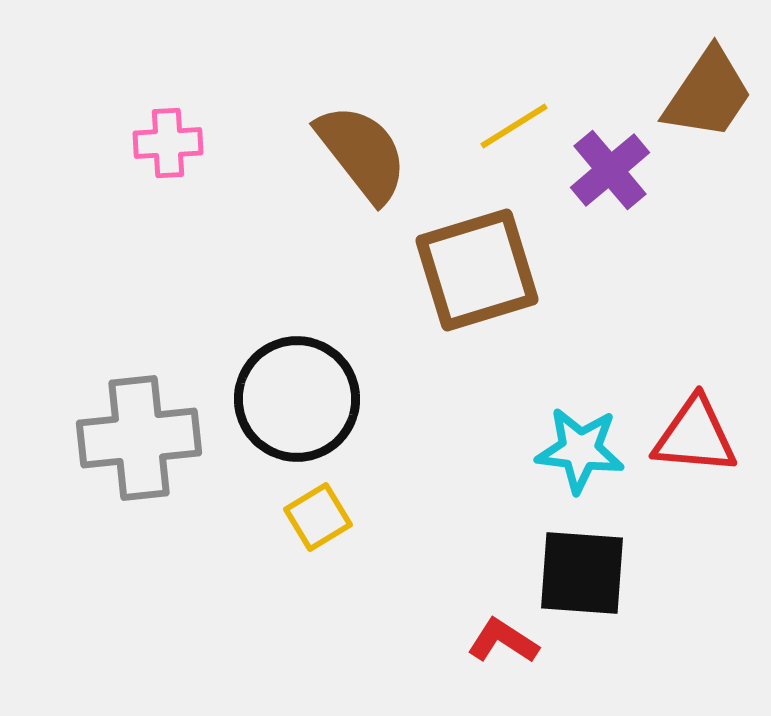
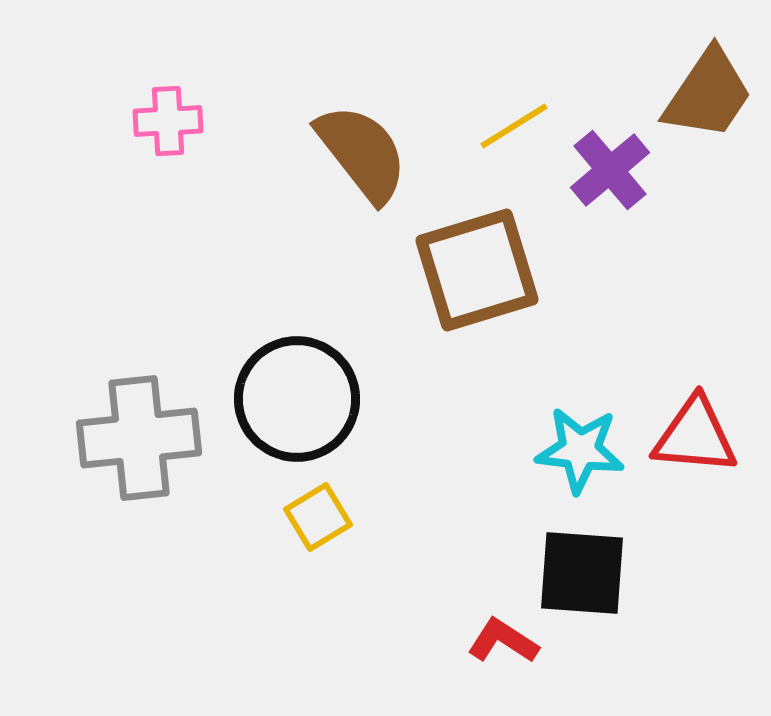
pink cross: moved 22 px up
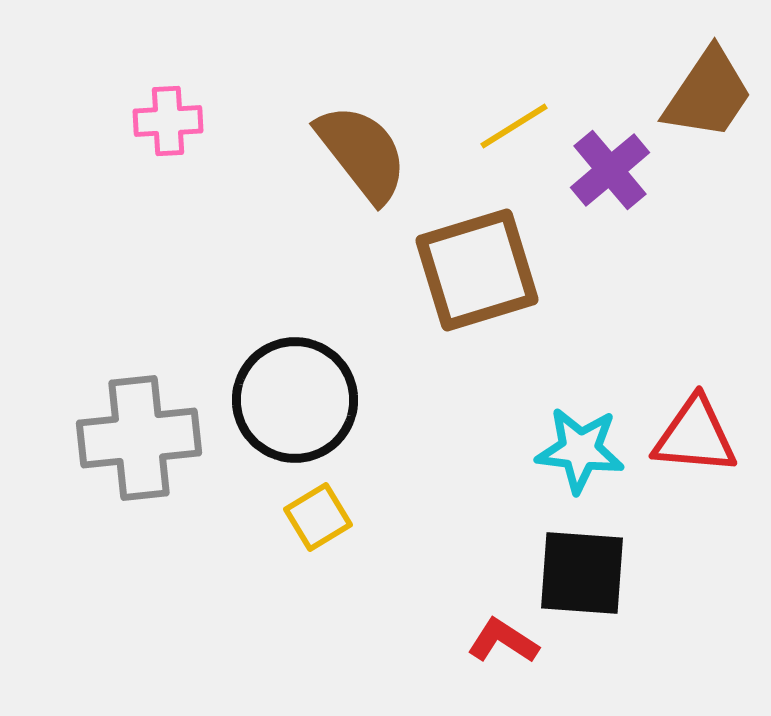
black circle: moved 2 px left, 1 px down
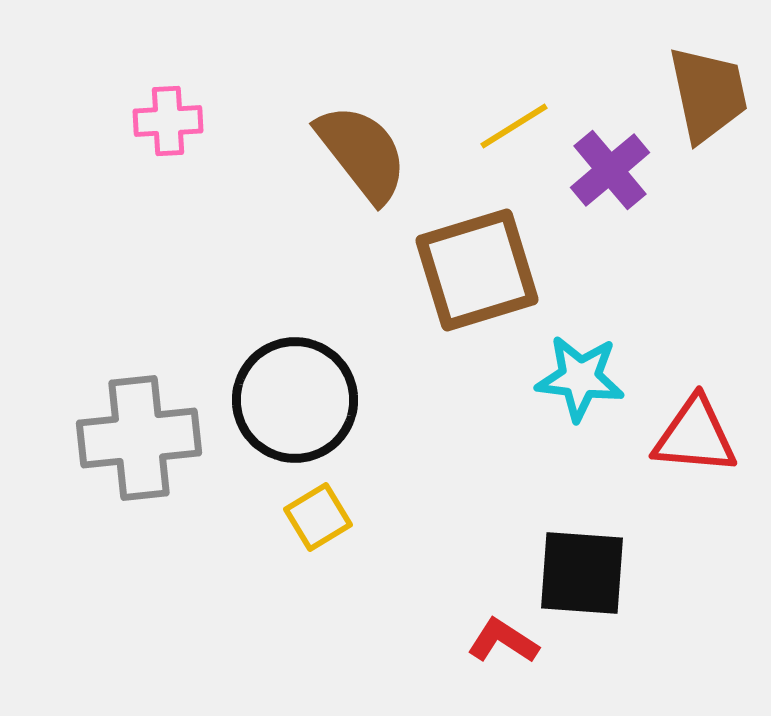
brown trapezoid: rotated 46 degrees counterclockwise
cyan star: moved 72 px up
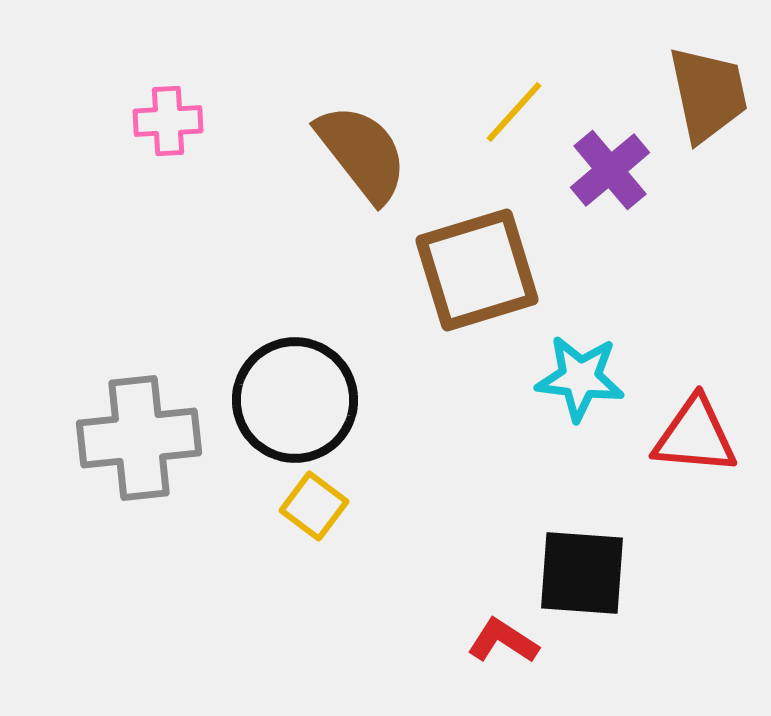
yellow line: moved 14 px up; rotated 16 degrees counterclockwise
yellow square: moved 4 px left, 11 px up; rotated 22 degrees counterclockwise
